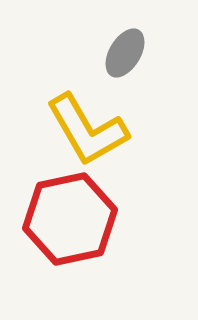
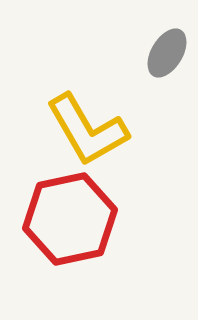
gray ellipse: moved 42 px right
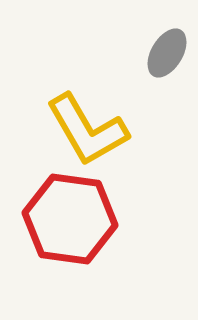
red hexagon: rotated 20 degrees clockwise
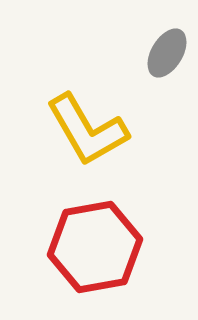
red hexagon: moved 25 px right, 28 px down; rotated 18 degrees counterclockwise
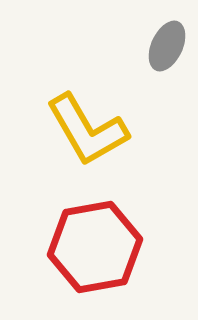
gray ellipse: moved 7 px up; rotated 6 degrees counterclockwise
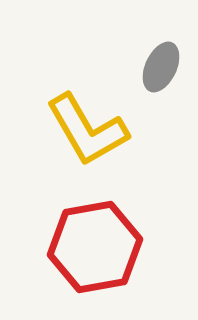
gray ellipse: moved 6 px left, 21 px down
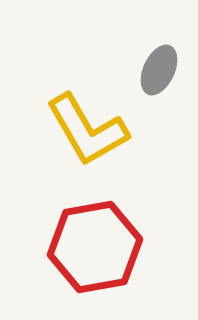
gray ellipse: moved 2 px left, 3 px down
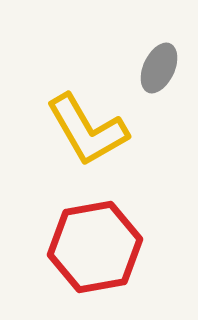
gray ellipse: moved 2 px up
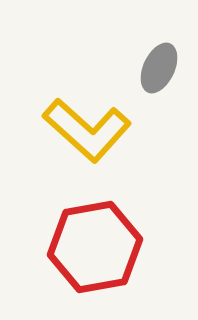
yellow L-shape: rotated 18 degrees counterclockwise
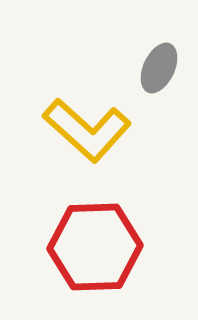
red hexagon: rotated 8 degrees clockwise
